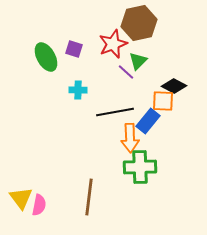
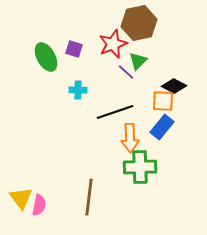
black line: rotated 9 degrees counterclockwise
blue rectangle: moved 14 px right, 6 px down
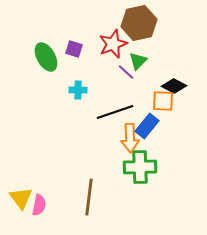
blue rectangle: moved 15 px left, 1 px up
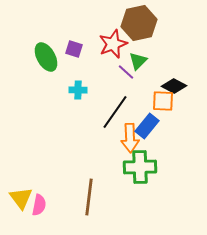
black line: rotated 36 degrees counterclockwise
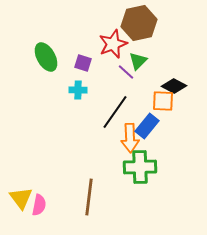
purple square: moved 9 px right, 14 px down
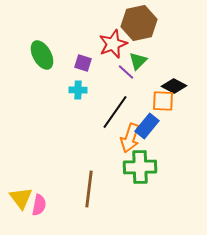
green ellipse: moved 4 px left, 2 px up
orange arrow: rotated 20 degrees clockwise
brown line: moved 8 px up
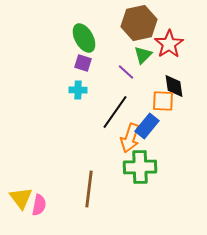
red star: moved 56 px right; rotated 12 degrees counterclockwise
green ellipse: moved 42 px right, 17 px up
green triangle: moved 5 px right, 6 px up
black diamond: rotated 55 degrees clockwise
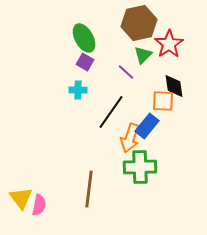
purple square: moved 2 px right, 1 px up; rotated 12 degrees clockwise
black line: moved 4 px left
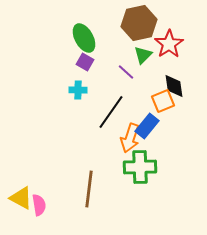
orange square: rotated 25 degrees counterclockwise
yellow triangle: rotated 25 degrees counterclockwise
pink semicircle: rotated 20 degrees counterclockwise
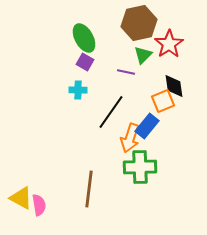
purple line: rotated 30 degrees counterclockwise
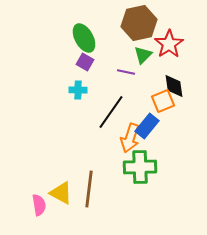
yellow triangle: moved 40 px right, 5 px up
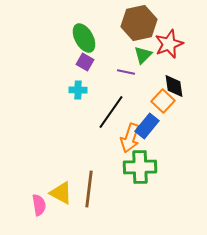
red star: rotated 12 degrees clockwise
orange square: rotated 25 degrees counterclockwise
